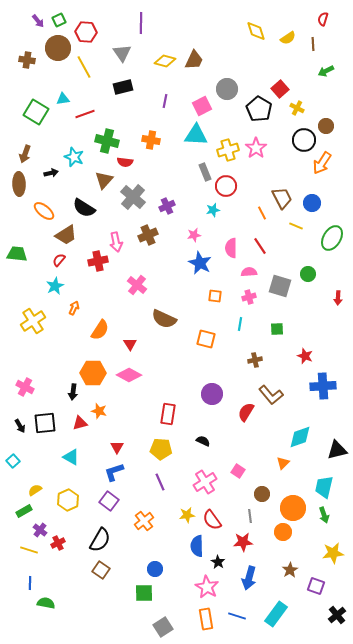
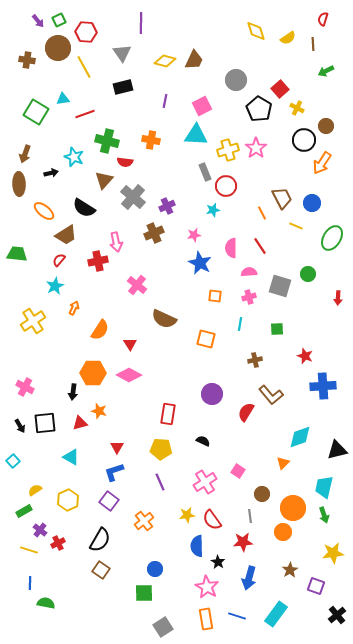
gray circle at (227, 89): moved 9 px right, 9 px up
brown cross at (148, 235): moved 6 px right, 2 px up
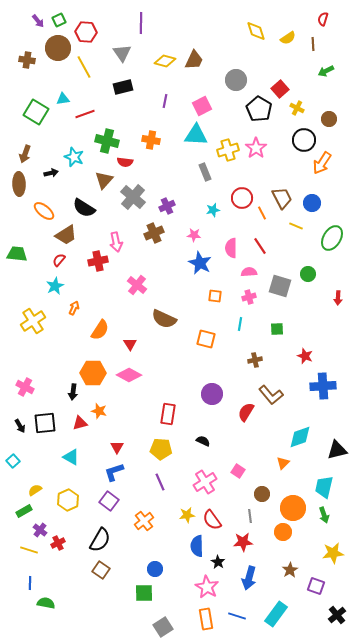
brown circle at (326, 126): moved 3 px right, 7 px up
red circle at (226, 186): moved 16 px right, 12 px down
pink star at (194, 235): rotated 16 degrees clockwise
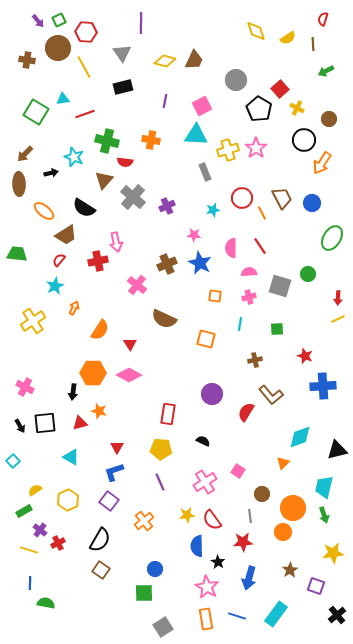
brown arrow at (25, 154): rotated 24 degrees clockwise
yellow line at (296, 226): moved 42 px right, 93 px down; rotated 48 degrees counterclockwise
brown cross at (154, 233): moved 13 px right, 31 px down
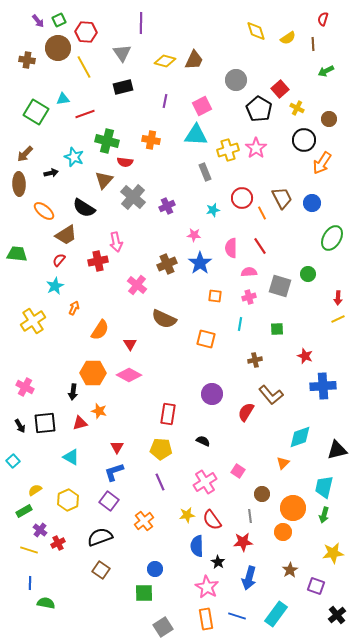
blue star at (200, 263): rotated 10 degrees clockwise
green arrow at (324, 515): rotated 35 degrees clockwise
black semicircle at (100, 540): moved 3 px up; rotated 140 degrees counterclockwise
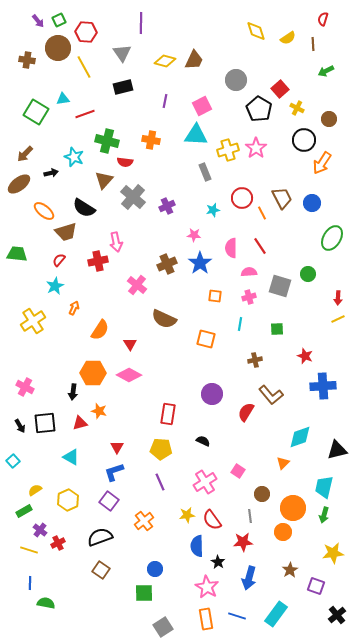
brown ellipse at (19, 184): rotated 55 degrees clockwise
brown trapezoid at (66, 235): moved 3 px up; rotated 15 degrees clockwise
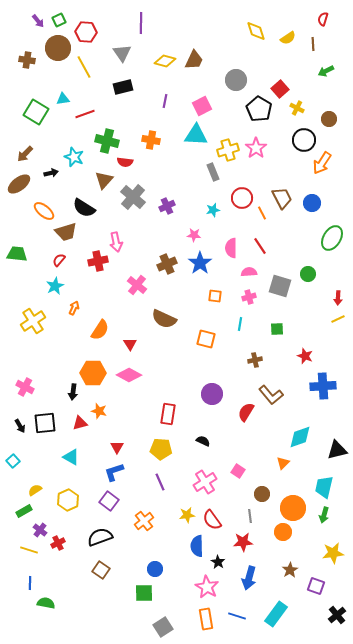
gray rectangle at (205, 172): moved 8 px right
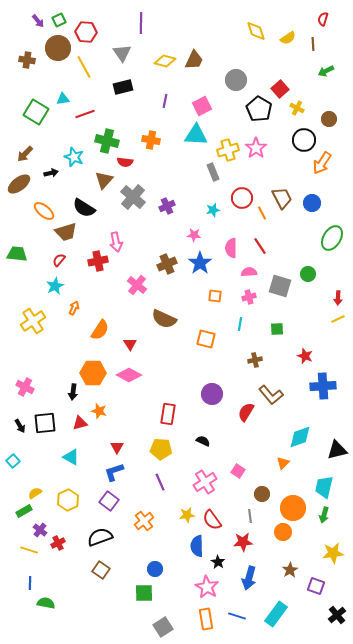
yellow semicircle at (35, 490): moved 3 px down
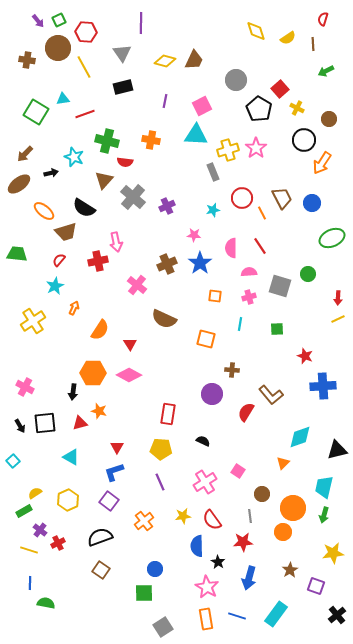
green ellipse at (332, 238): rotated 35 degrees clockwise
brown cross at (255, 360): moved 23 px left, 10 px down; rotated 16 degrees clockwise
yellow star at (187, 515): moved 4 px left, 1 px down
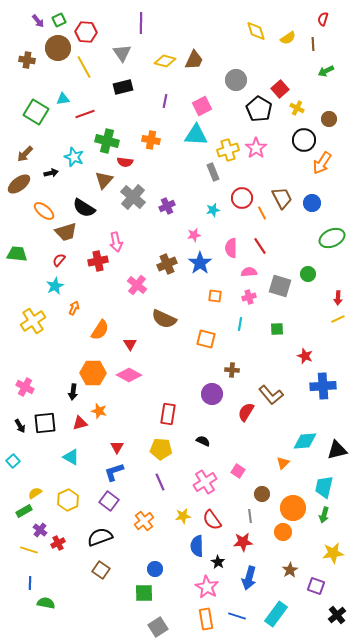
pink star at (194, 235): rotated 16 degrees counterclockwise
cyan diamond at (300, 437): moved 5 px right, 4 px down; rotated 15 degrees clockwise
gray square at (163, 627): moved 5 px left
